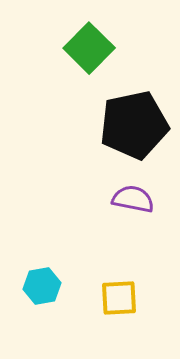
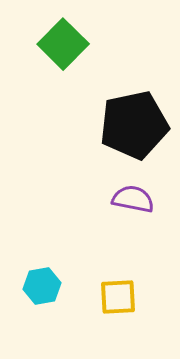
green square: moved 26 px left, 4 px up
yellow square: moved 1 px left, 1 px up
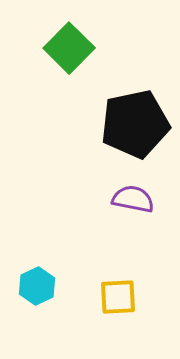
green square: moved 6 px right, 4 px down
black pentagon: moved 1 px right, 1 px up
cyan hexagon: moved 5 px left; rotated 15 degrees counterclockwise
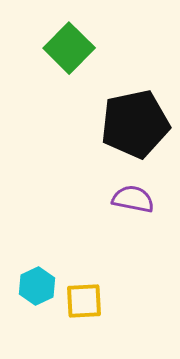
yellow square: moved 34 px left, 4 px down
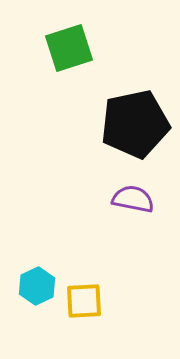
green square: rotated 27 degrees clockwise
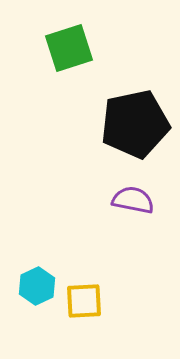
purple semicircle: moved 1 px down
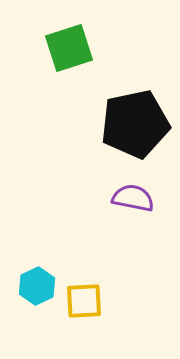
purple semicircle: moved 2 px up
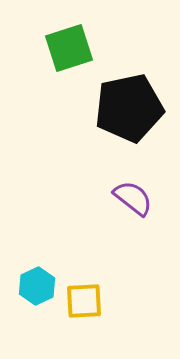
black pentagon: moved 6 px left, 16 px up
purple semicircle: rotated 27 degrees clockwise
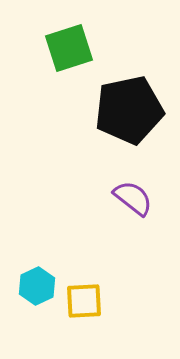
black pentagon: moved 2 px down
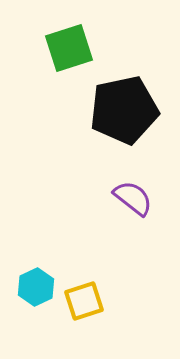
black pentagon: moved 5 px left
cyan hexagon: moved 1 px left, 1 px down
yellow square: rotated 15 degrees counterclockwise
